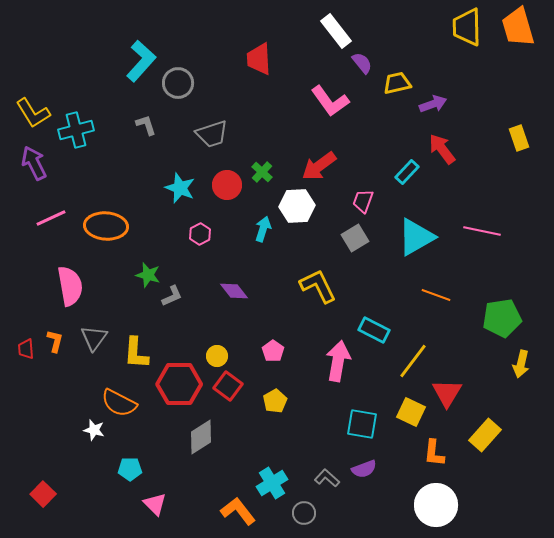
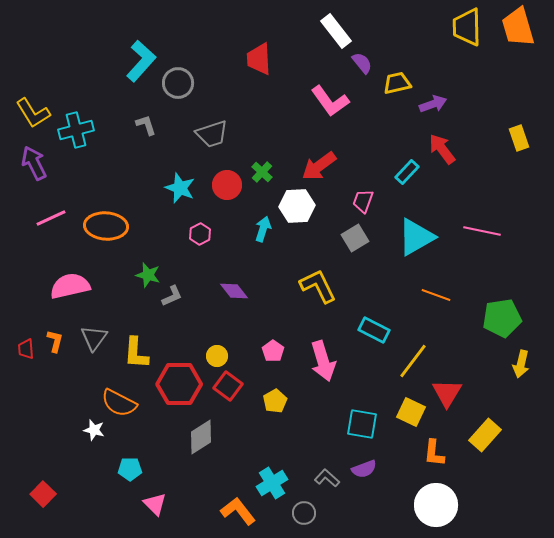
pink semicircle at (70, 286): rotated 93 degrees counterclockwise
pink arrow at (338, 361): moved 15 px left; rotated 153 degrees clockwise
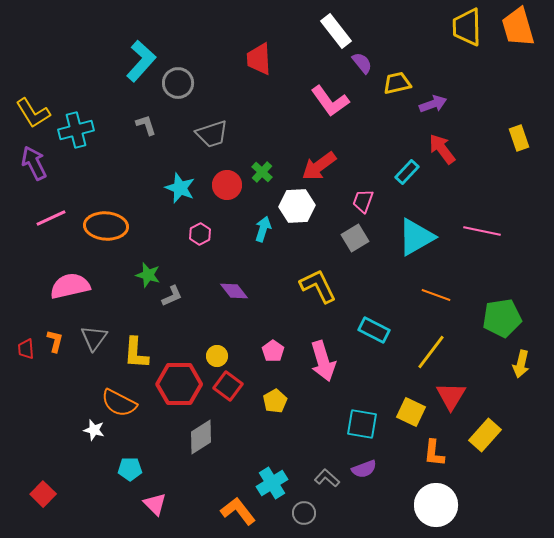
yellow line at (413, 361): moved 18 px right, 9 px up
red triangle at (447, 393): moved 4 px right, 3 px down
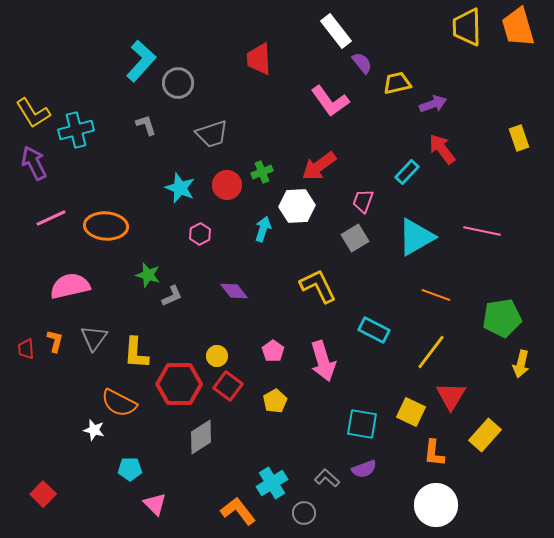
green cross at (262, 172): rotated 25 degrees clockwise
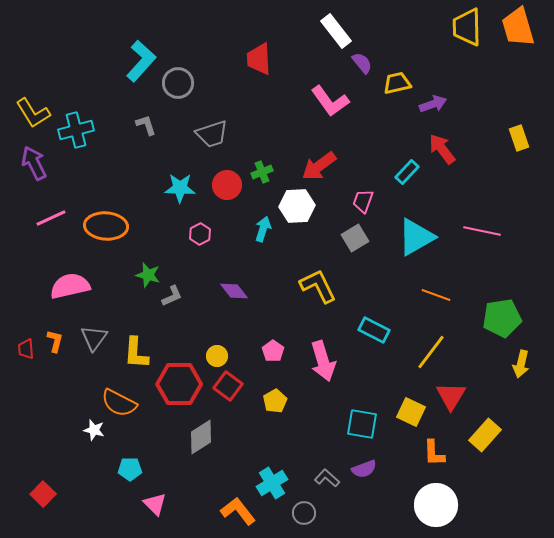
cyan star at (180, 188): rotated 20 degrees counterclockwise
orange L-shape at (434, 453): rotated 8 degrees counterclockwise
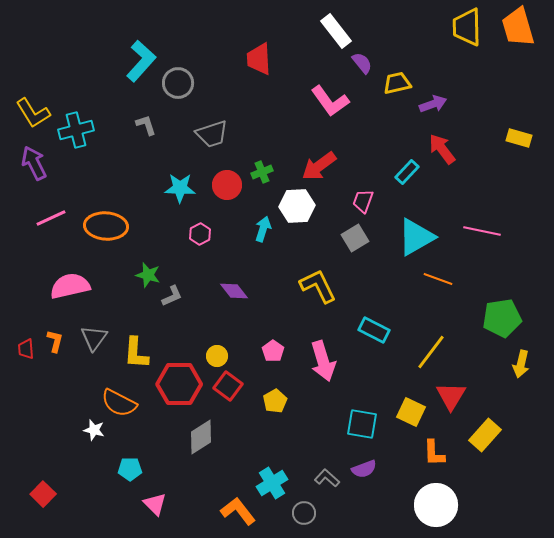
yellow rectangle at (519, 138): rotated 55 degrees counterclockwise
orange line at (436, 295): moved 2 px right, 16 px up
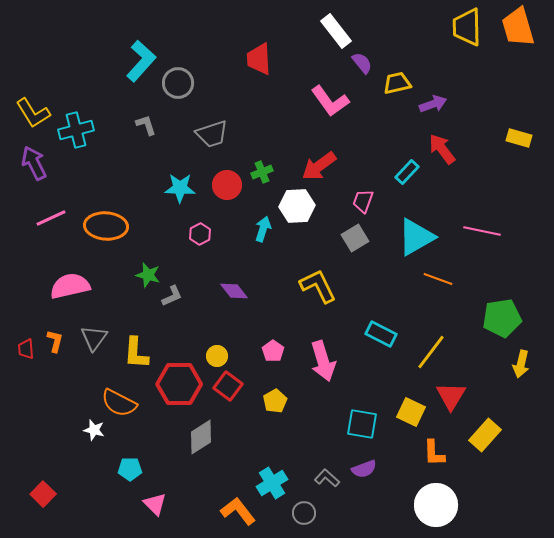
cyan rectangle at (374, 330): moved 7 px right, 4 px down
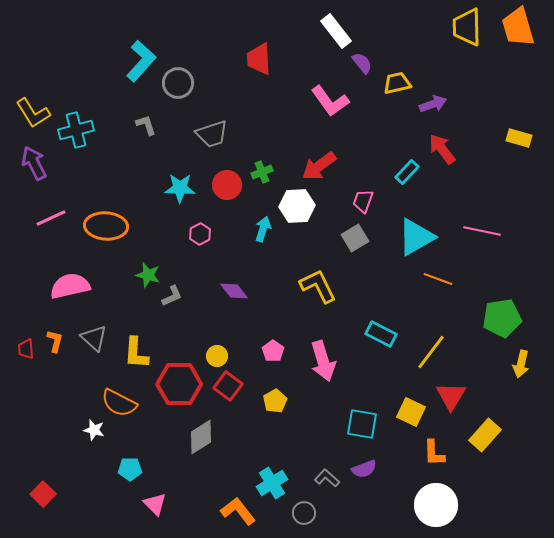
gray triangle at (94, 338): rotated 24 degrees counterclockwise
